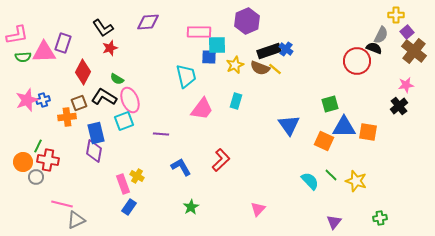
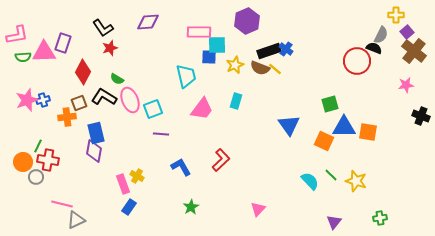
black cross at (399, 106): moved 22 px right, 10 px down; rotated 30 degrees counterclockwise
cyan square at (124, 121): moved 29 px right, 12 px up
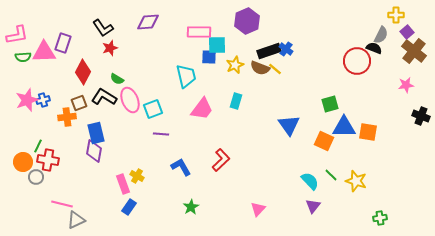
purple triangle at (334, 222): moved 21 px left, 16 px up
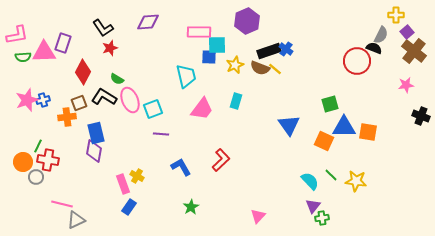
yellow star at (356, 181): rotated 10 degrees counterclockwise
pink triangle at (258, 209): moved 7 px down
green cross at (380, 218): moved 58 px left
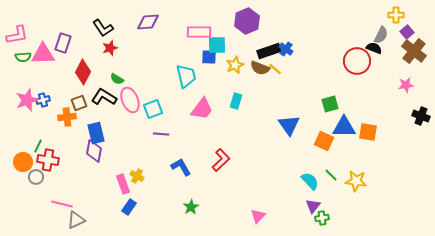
pink triangle at (44, 52): moved 1 px left, 2 px down
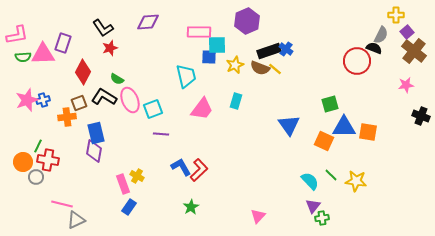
red L-shape at (221, 160): moved 22 px left, 10 px down
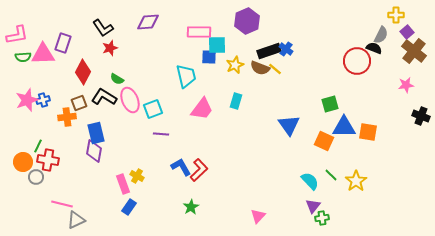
yellow star at (356, 181): rotated 30 degrees clockwise
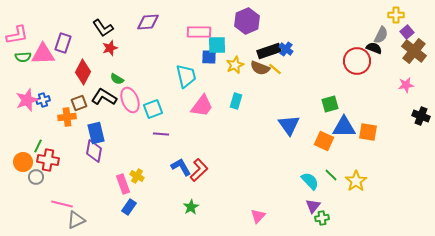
pink trapezoid at (202, 109): moved 3 px up
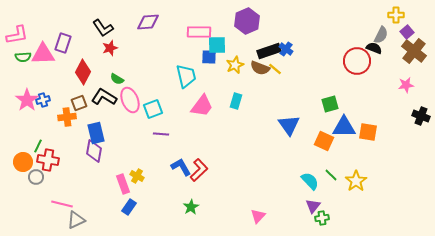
pink star at (27, 100): rotated 15 degrees counterclockwise
